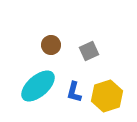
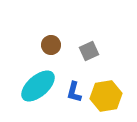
yellow hexagon: moved 1 px left; rotated 8 degrees clockwise
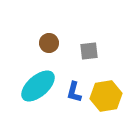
brown circle: moved 2 px left, 2 px up
gray square: rotated 18 degrees clockwise
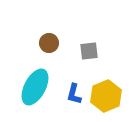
cyan ellipse: moved 3 px left, 1 px down; rotated 21 degrees counterclockwise
blue L-shape: moved 2 px down
yellow hexagon: rotated 12 degrees counterclockwise
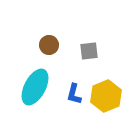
brown circle: moved 2 px down
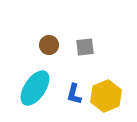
gray square: moved 4 px left, 4 px up
cyan ellipse: moved 1 px down; rotated 6 degrees clockwise
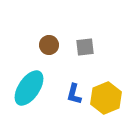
cyan ellipse: moved 6 px left
yellow hexagon: moved 2 px down
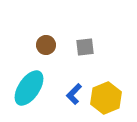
brown circle: moved 3 px left
blue L-shape: rotated 30 degrees clockwise
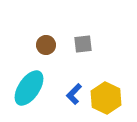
gray square: moved 2 px left, 3 px up
yellow hexagon: rotated 12 degrees counterclockwise
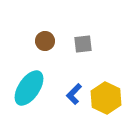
brown circle: moved 1 px left, 4 px up
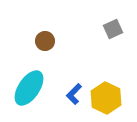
gray square: moved 30 px right, 15 px up; rotated 18 degrees counterclockwise
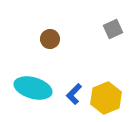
brown circle: moved 5 px right, 2 px up
cyan ellipse: moved 4 px right; rotated 72 degrees clockwise
yellow hexagon: rotated 12 degrees clockwise
